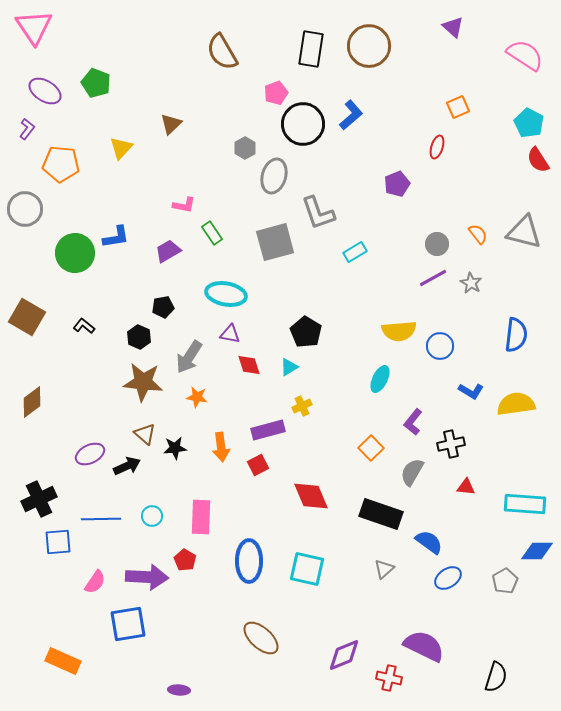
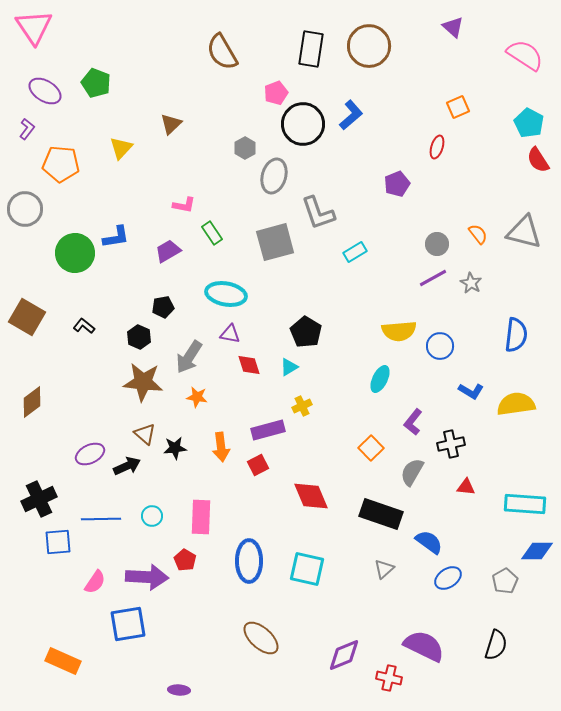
black semicircle at (496, 677): moved 32 px up
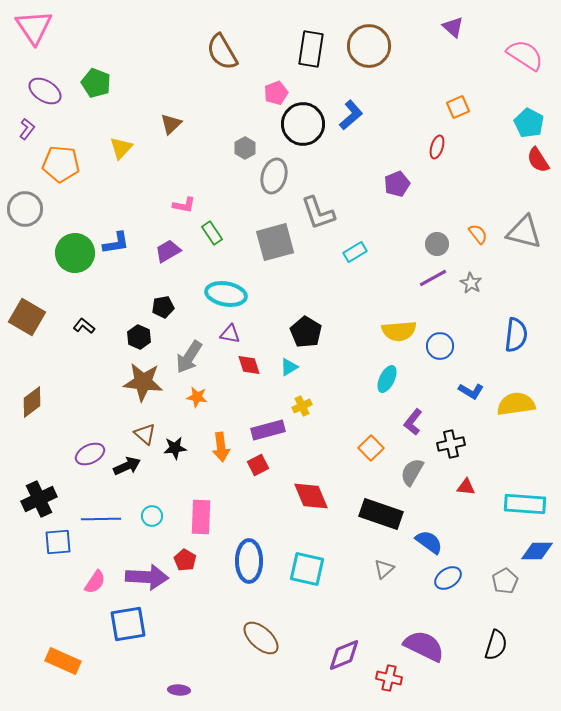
blue L-shape at (116, 237): moved 6 px down
cyan ellipse at (380, 379): moved 7 px right
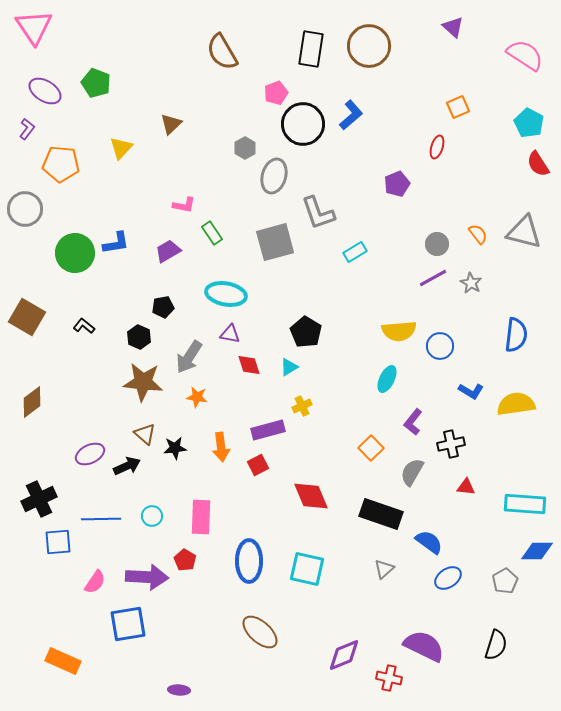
red semicircle at (538, 160): moved 4 px down
brown ellipse at (261, 638): moved 1 px left, 6 px up
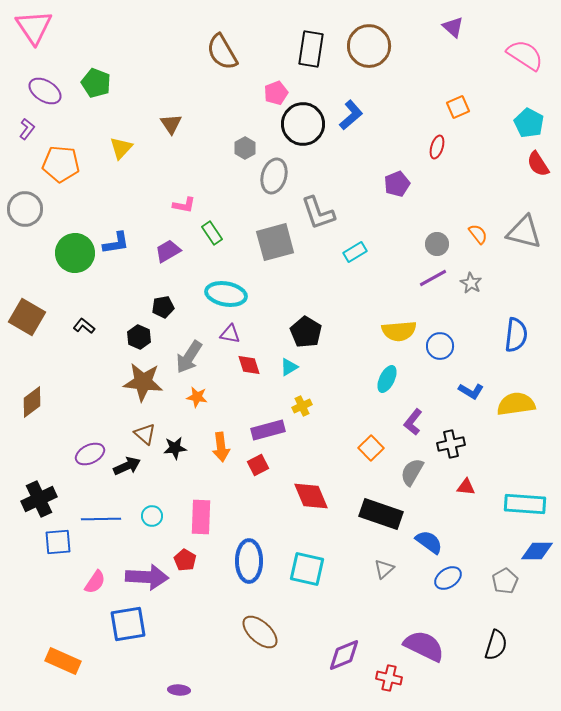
brown triangle at (171, 124): rotated 20 degrees counterclockwise
